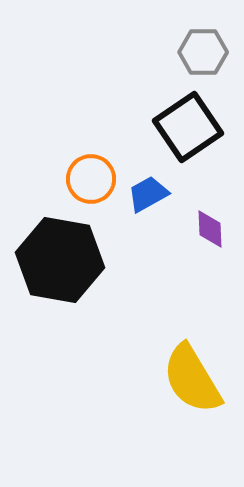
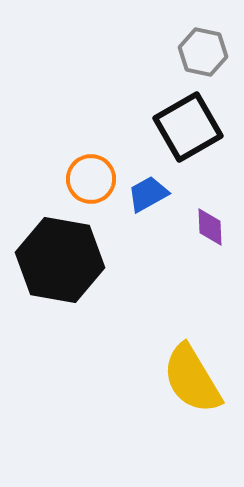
gray hexagon: rotated 12 degrees clockwise
black square: rotated 4 degrees clockwise
purple diamond: moved 2 px up
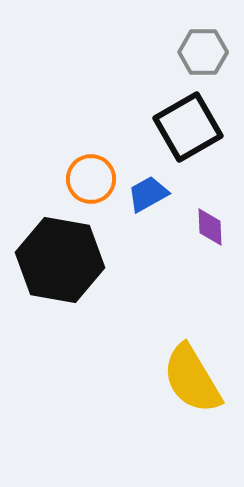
gray hexagon: rotated 12 degrees counterclockwise
